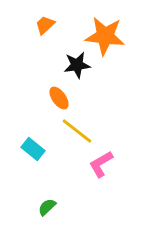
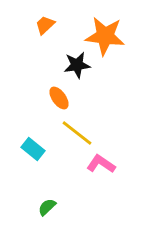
yellow line: moved 2 px down
pink L-shape: rotated 64 degrees clockwise
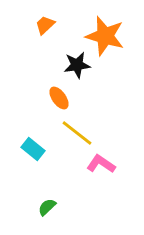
orange star: rotated 9 degrees clockwise
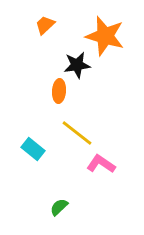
orange ellipse: moved 7 px up; rotated 40 degrees clockwise
green semicircle: moved 12 px right
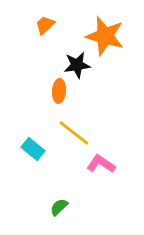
yellow line: moved 3 px left
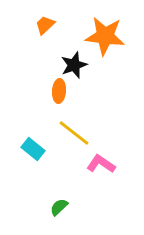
orange star: rotated 9 degrees counterclockwise
black star: moved 3 px left; rotated 12 degrees counterclockwise
